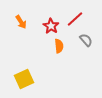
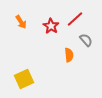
orange semicircle: moved 10 px right, 9 px down
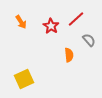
red line: moved 1 px right
gray semicircle: moved 3 px right
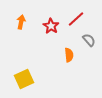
orange arrow: rotated 136 degrees counterclockwise
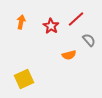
orange semicircle: rotated 80 degrees clockwise
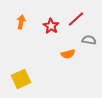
gray semicircle: rotated 40 degrees counterclockwise
orange semicircle: moved 1 px left, 1 px up
yellow square: moved 3 px left
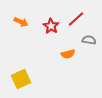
orange arrow: rotated 104 degrees clockwise
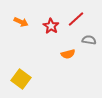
yellow square: rotated 30 degrees counterclockwise
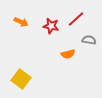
red star: rotated 21 degrees counterclockwise
